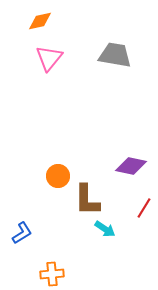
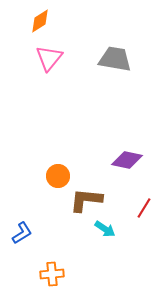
orange diamond: rotated 20 degrees counterclockwise
gray trapezoid: moved 4 px down
purple diamond: moved 4 px left, 6 px up
brown L-shape: moved 1 px left; rotated 96 degrees clockwise
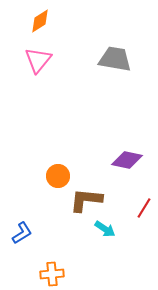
pink triangle: moved 11 px left, 2 px down
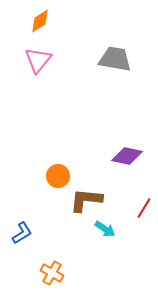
purple diamond: moved 4 px up
orange cross: moved 1 px up; rotated 35 degrees clockwise
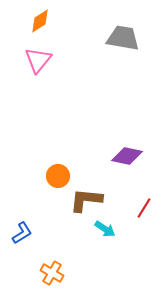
gray trapezoid: moved 8 px right, 21 px up
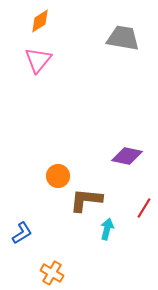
cyan arrow: moved 2 px right; rotated 110 degrees counterclockwise
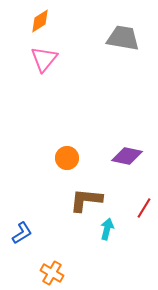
pink triangle: moved 6 px right, 1 px up
orange circle: moved 9 px right, 18 px up
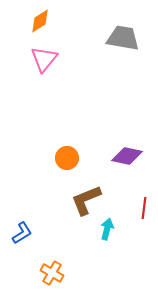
brown L-shape: rotated 28 degrees counterclockwise
red line: rotated 25 degrees counterclockwise
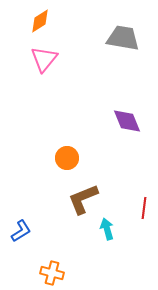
purple diamond: moved 35 px up; rotated 56 degrees clockwise
brown L-shape: moved 3 px left, 1 px up
cyan arrow: rotated 30 degrees counterclockwise
blue L-shape: moved 1 px left, 2 px up
orange cross: rotated 15 degrees counterclockwise
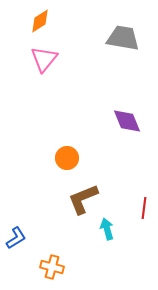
blue L-shape: moved 5 px left, 7 px down
orange cross: moved 6 px up
